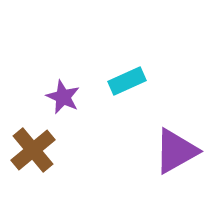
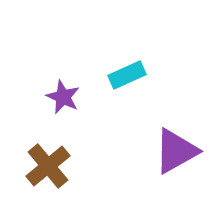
cyan rectangle: moved 6 px up
brown cross: moved 15 px right, 16 px down
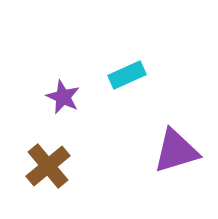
purple triangle: rotated 12 degrees clockwise
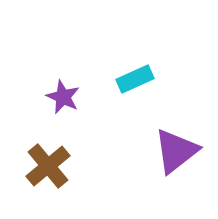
cyan rectangle: moved 8 px right, 4 px down
purple triangle: rotated 21 degrees counterclockwise
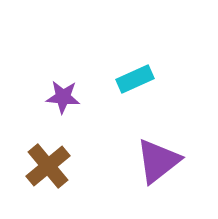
purple star: rotated 20 degrees counterclockwise
purple triangle: moved 18 px left, 10 px down
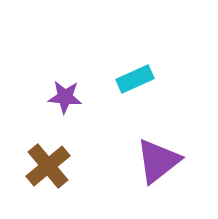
purple star: moved 2 px right
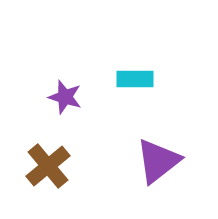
cyan rectangle: rotated 24 degrees clockwise
purple star: rotated 12 degrees clockwise
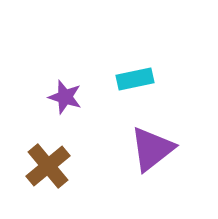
cyan rectangle: rotated 12 degrees counterclockwise
purple triangle: moved 6 px left, 12 px up
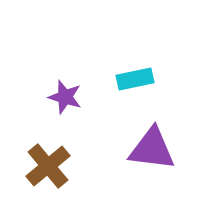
purple triangle: rotated 45 degrees clockwise
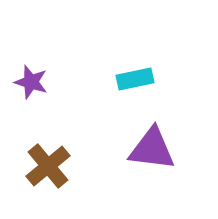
purple star: moved 34 px left, 15 px up
